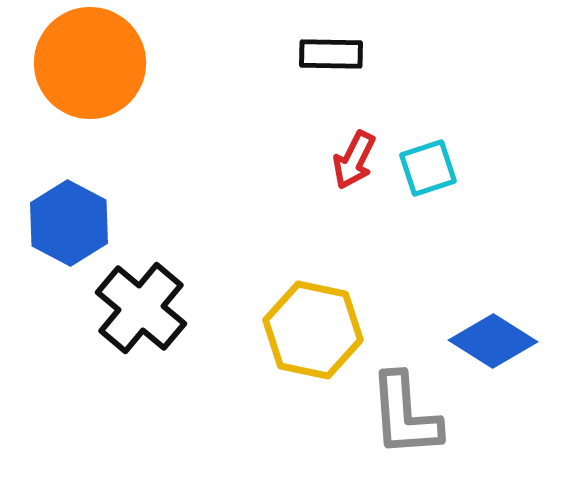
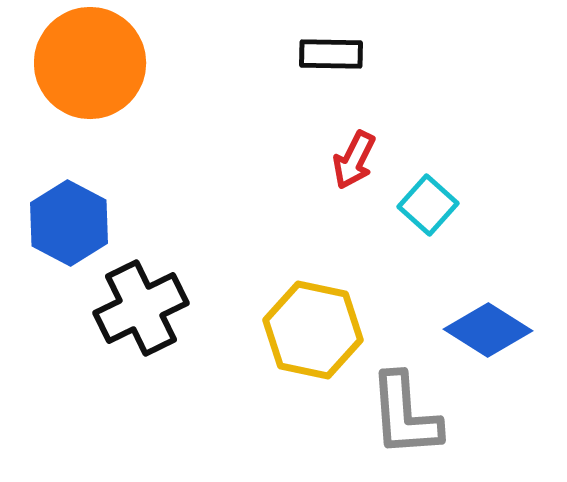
cyan square: moved 37 px down; rotated 30 degrees counterclockwise
black cross: rotated 24 degrees clockwise
blue diamond: moved 5 px left, 11 px up
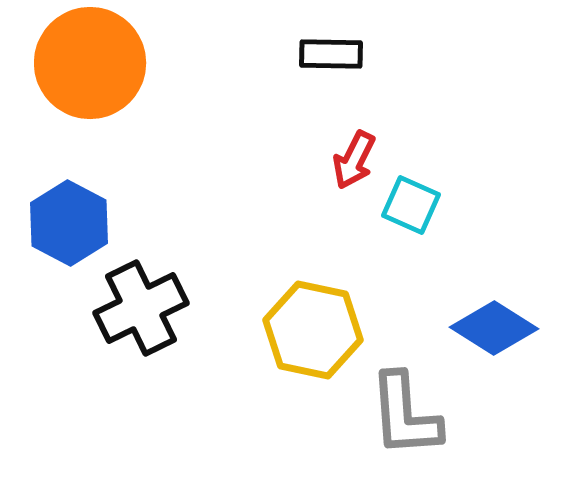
cyan square: moved 17 px left; rotated 18 degrees counterclockwise
blue diamond: moved 6 px right, 2 px up
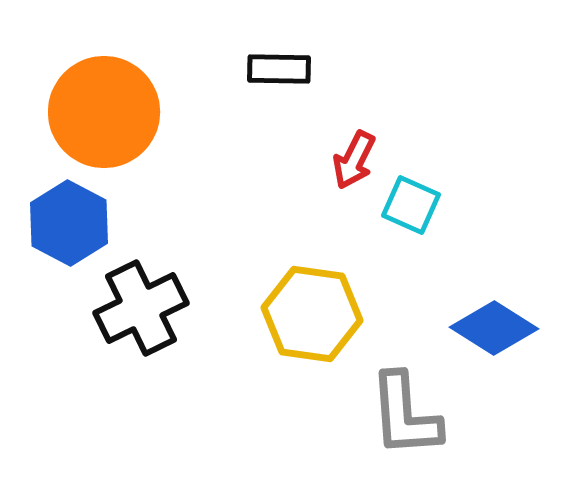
black rectangle: moved 52 px left, 15 px down
orange circle: moved 14 px right, 49 px down
yellow hexagon: moved 1 px left, 16 px up; rotated 4 degrees counterclockwise
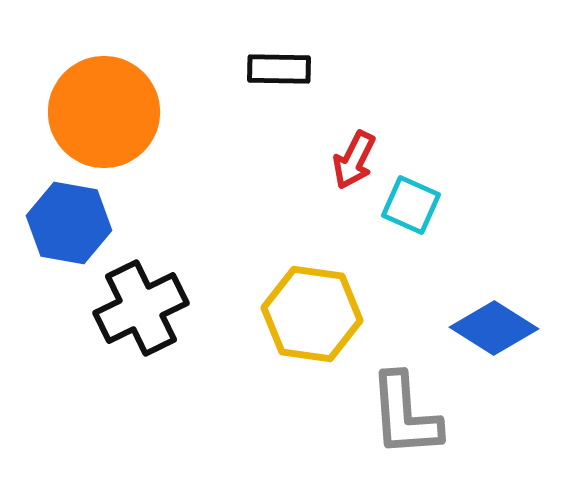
blue hexagon: rotated 18 degrees counterclockwise
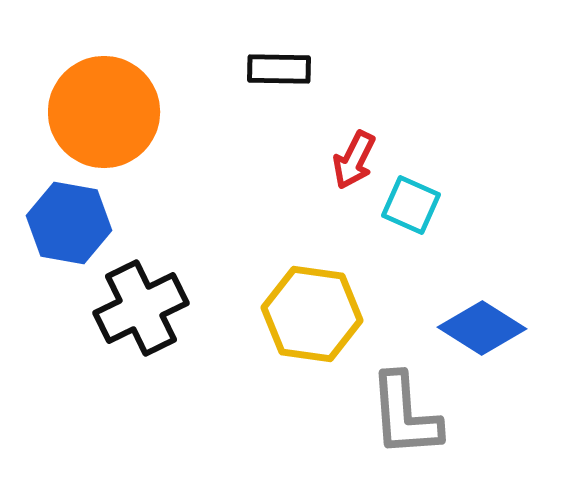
blue diamond: moved 12 px left
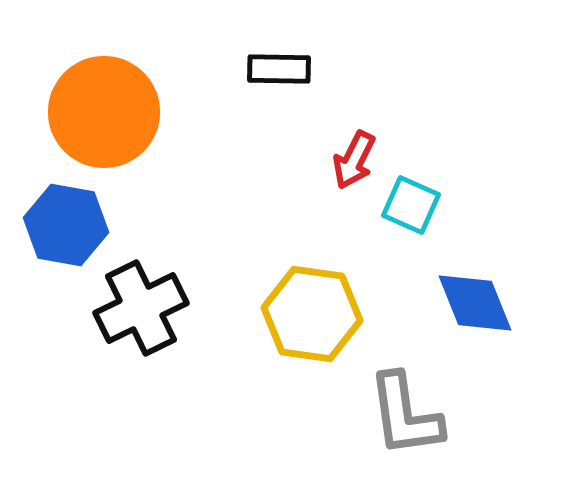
blue hexagon: moved 3 px left, 2 px down
blue diamond: moved 7 px left, 25 px up; rotated 36 degrees clockwise
gray L-shape: rotated 4 degrees counterclockwise
